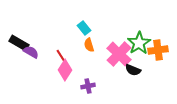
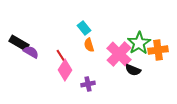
purple cross: moved 2 px up
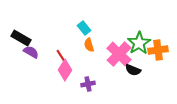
black rectangle: moved 2 px right, 5 px up
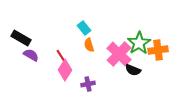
purple semicircle: moved 3 px down
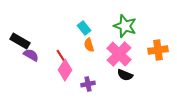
black rectangle: moved 1 px left, 3 px down
green star: moved 14 px left, 17 px up; rotated 20 degrees counterclockwise
black semicircle: moved 8 px left, 5 px down
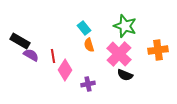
red line: moved 8 px left; rotated 24 degrees clockwise
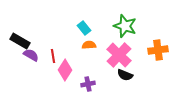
orange semicircle: rotated 104 degrees clockwise
pink cross: moved 1 px down
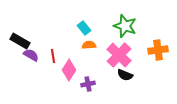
pink diamond: moved 4 px right
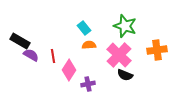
orange cross: moved 1 px left
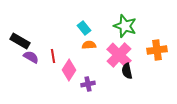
purple semicircle: moved 2 px down
black semicircle: moved 2 px right, 4 px up; rotated 56 degrees clockwise
